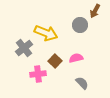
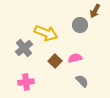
pink semicircle: moved 1 px left
pink cross: moved 12 px left, 8 px down
gray semicircle: moved 2 px up
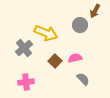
gray semicircle: moved 1 px right, 2 px up
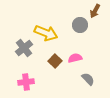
gray semicircle: moved 5 px right
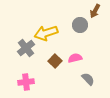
yellow arrow: rotated 140 degrees clockwise
gray cross: moved 2 px right
